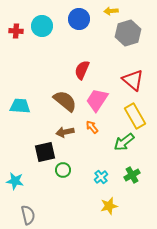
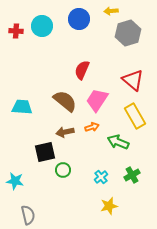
cyan trapezoid: moved 2 px right, 1 px down
orange arrow: rotated 112 degrees clockwise
green arrow: moved 6 px left; rotated 60 degrees clockwise
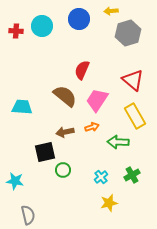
brown semicircle: moved 5 px up
green arrow: rotated 20 degrees counterclockwise
yellow star: moved 3 px up
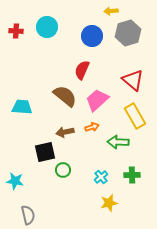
blue circle: moved 13 px right, 17 px down
cyan circle: moved 5 px right, 1 px down
pink trapezoid: rotated 15 degrees clockwise
green cross: rotated 28 degrees clockwise
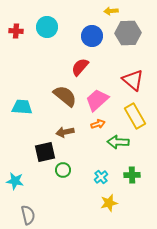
gray hexagon: rotated 15 degrees clockwise
red semicircle: moved 2 px left, 3 px up; rotated 18 degrees clockwise
orange arrow: moved 6 px right, 3 px up
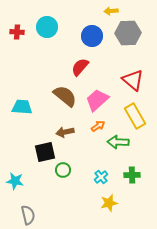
red cross: moved 1 px right, 1 px down
orange arrow: moved 2 px down; rotated 16 degrees counterclockwise
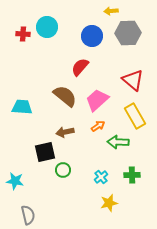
red cross: moved 6 px right, 2 px down
